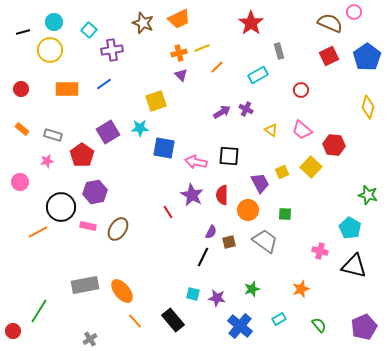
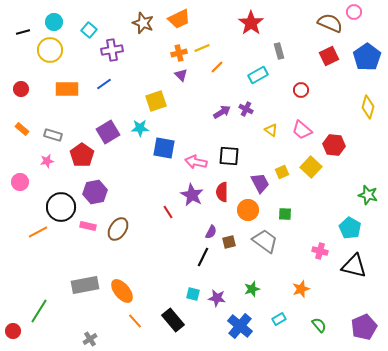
red semicircle at (222, 195): moved 3 px up
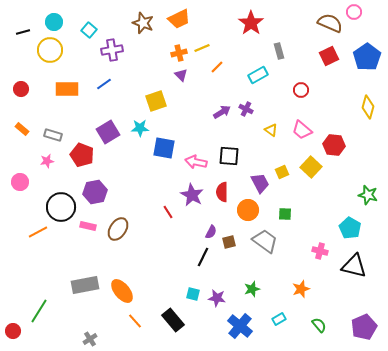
red pentagon at (82, 155): rotated 15 degrees counterclockwise
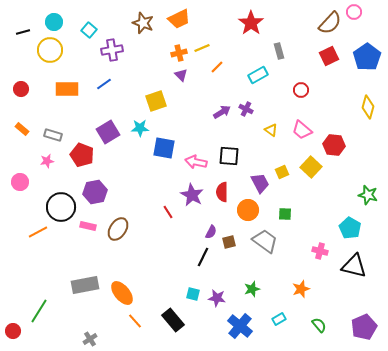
brown semicircle at (330, 23): rotated 110 degrees clockwise
orange ellipse at (122, 291): moved 2 px down
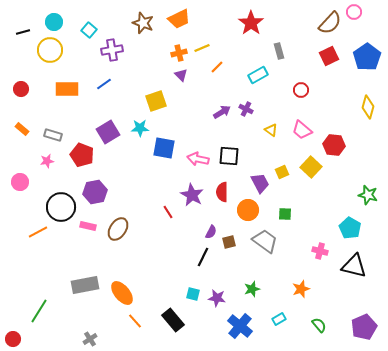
pink arrow at (196, 162): moved 2 px right, 3 px up
red circle at (13, 331): moved 8 px down
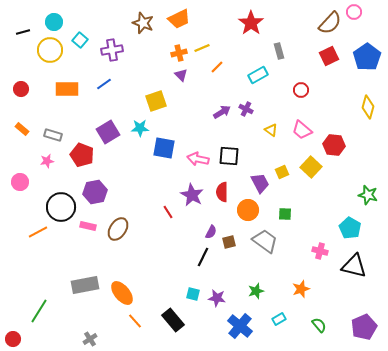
cyan square at (89, 30): moved 9 px left, 10 px down
green star at (252, 289): moved 4 px right, 2 px down
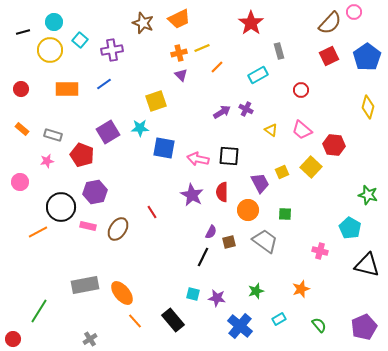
red line at (168, 212): moved 16 px left
black triangle at (354, 266): moved 13 px right, 1 px up
